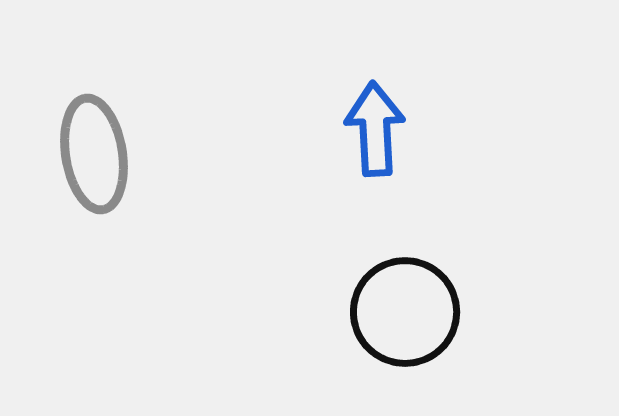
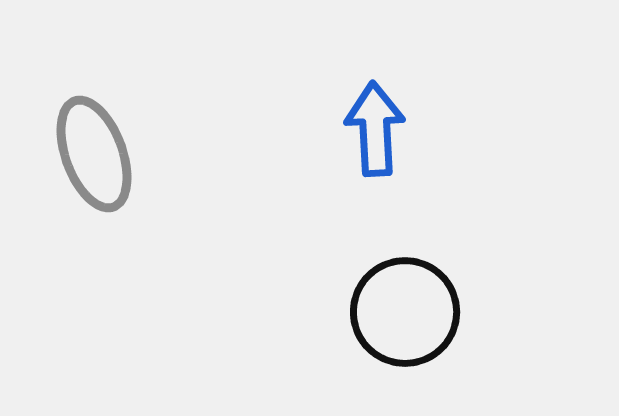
gray ellipse: rotated 11 degrees counterclockwise
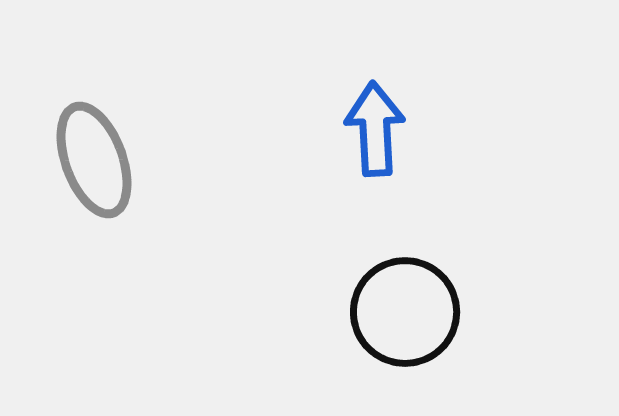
gray ellipse: moved 6 px down
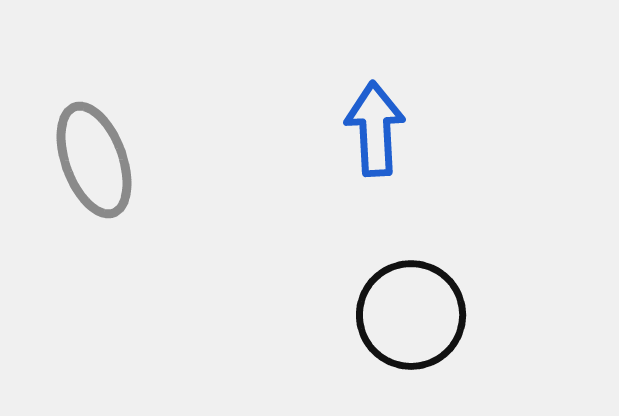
black circle: moved 6 px right, 3 px down
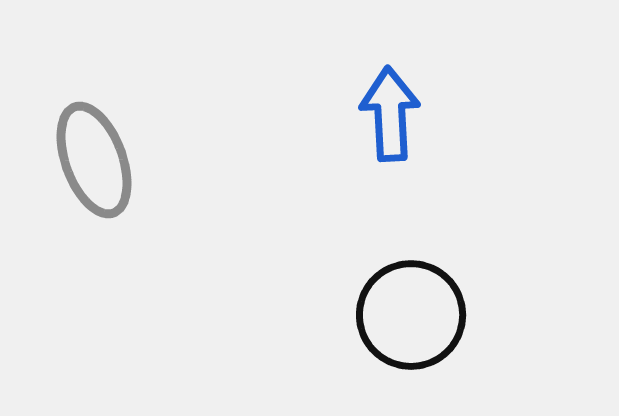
blue arrow: moved 15 px right, 15 px up
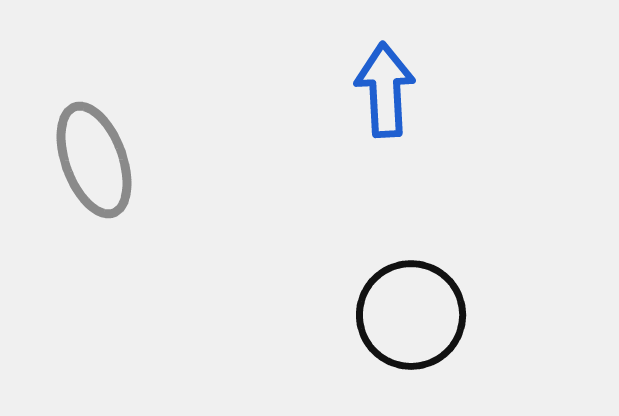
blue arrow: moved 5 px left, 24 px up
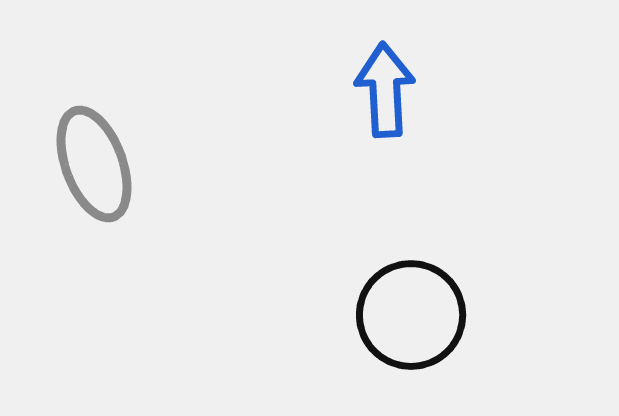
gray ellipse: moved 4 px down
